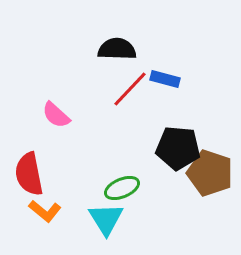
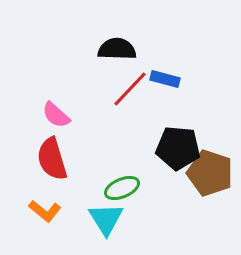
red semicircle: moved 23 px right, 15 px up; rotated 6 degrees counterclockwise
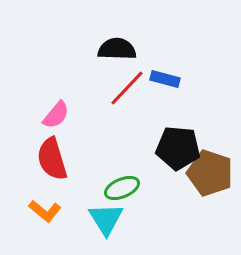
red line: moved 3 px left, 1 px up
pink semicircle: rotated 92 degrees counterclockwise
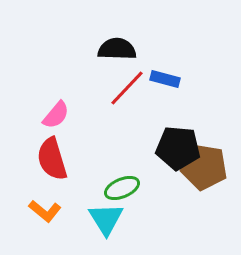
brown pentagon: moved 6 px left, 6 px up; rotated 9 degrees counterclockwise
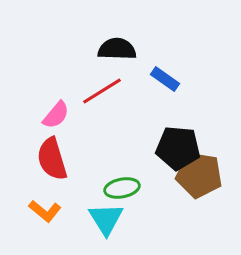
blue rectangle: rotated 20 degrees clockwise
red line: moved 25 px left, 3 px down; rotated 15 degrees clockwise
brown pentagon: moved 5 px left, 8 px down
green ellipse: rotated 12 degrees clockwise
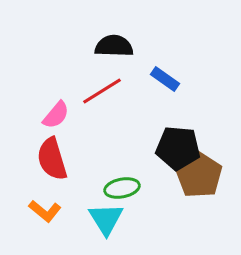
black semicircle: moved 3 px left, 3 px up
brown pentagon: rotated 24 degrees clockwise
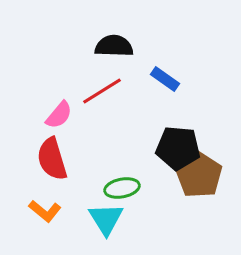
pink semicircle: moved 3 px right
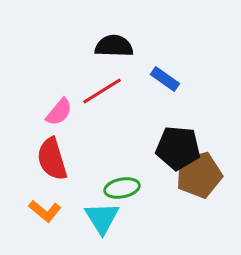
pink semicircle: moved 3 px up
brown pentagon: rotated 24 degrees clockwise
cyan triangle: moved 4 px left, 1 px up
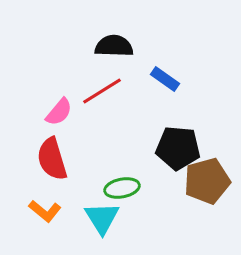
brown pentagon: moved 8 px right, 6 px down
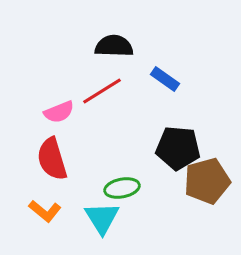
pink semicircle: rotated 28 degrees clockwise
